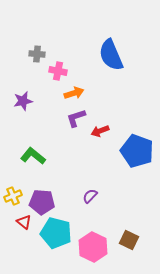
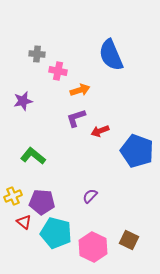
orange arrow: moved 6 px right, 3 px up
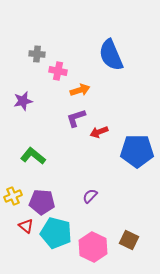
red arrow: moved 1 px left, 1 px down
blue pentagon: rotated 20 degrees counterclockwise
red triangle: moved 2 px right, 4 px down
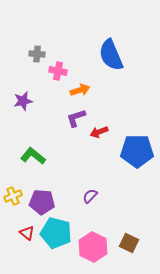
red triangle: moved 1 px right, 7 px down
brown square: moved 3 px down
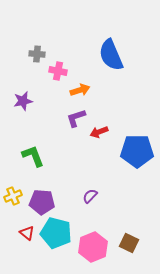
green L-shape: rotated 30 degrees clockwise
pink hexagon: rotated 12 degrees clockwise
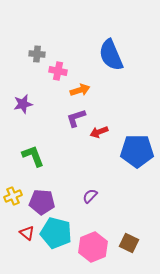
purple star: moved 3 px down
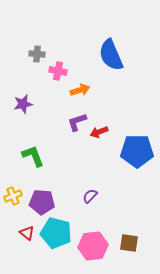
purple L-shape: moved 1 px right, 4 px down
brown square: rotated 18 degrees counterclockwise
pink hexagon: moved 1 px up; rotated 16 degrees clockwise
